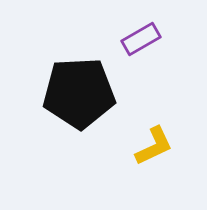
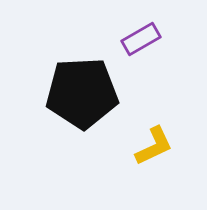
black pentagon: moved 3 px right
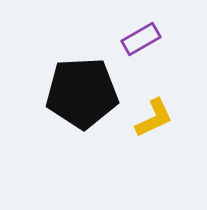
yellow L-shape: moved 28 px up
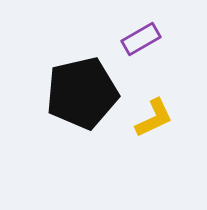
black pentagon: rotated 10 degrees counterclockwise
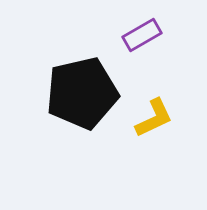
purple rectangle: moved 1 px right, 4 px up
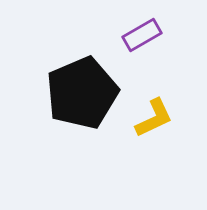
black pentagon: rotated 10 degrees counterclockwise
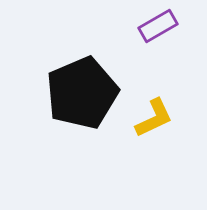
purple rectangle: moved 16 px right, 9 px up
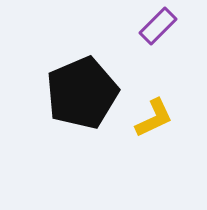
purple rectangle: rotated 15 degrees counterclockwise
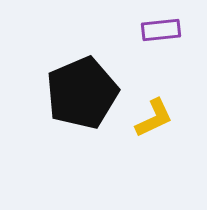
purple rectangle: moved 3 px right, 4 px down; rotated 39 degrees clockwise
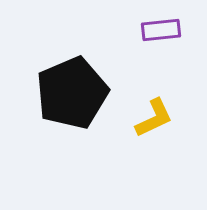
black pentagon: moved 10 px left
